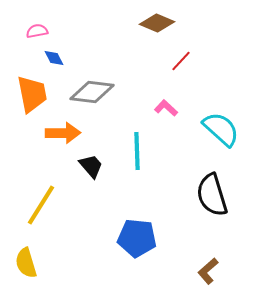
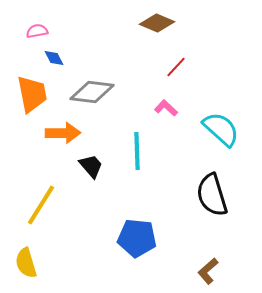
red line: moved 5 px left, 6 px down
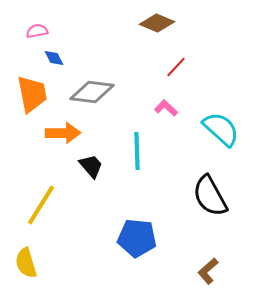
black semicircle: moved 2 px left, 1 px down; rotated 12 degrees counterclockwise
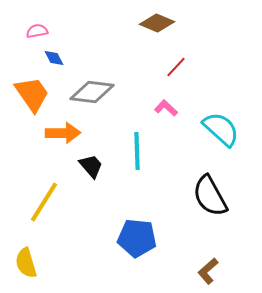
orange trapezoid: rotated 24 degrees counterclockwise
yellow line: moved 3 px right, 3 px up
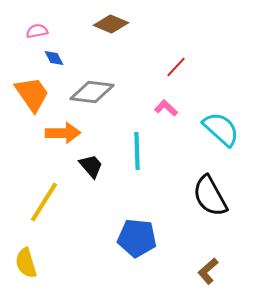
brown diamond: moved 46 px left, 1 px down
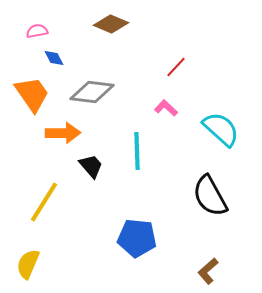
yellow semicircle: moved 2 px right, 1 px down; rotated 40 degrees clockwise
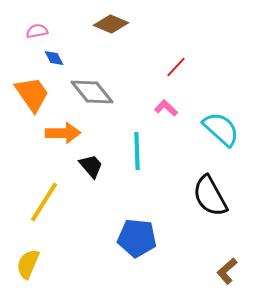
gray diamond: rotated 45 degrees clockwise
brown L-shape: moved 19 px right
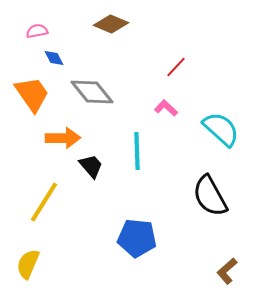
orange arrow: moved 5 px down
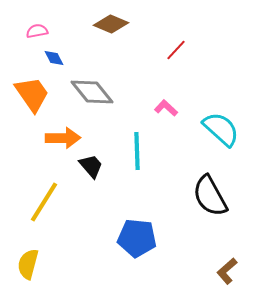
red line: moved 17 px up
yellow semicircle: rotated 8 degrees counterclockwise
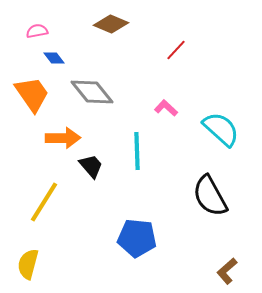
blue diamond: rotated 10 degrees counterclockwise
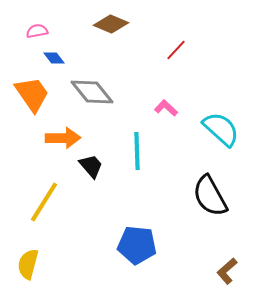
blue pentagon: moved 7 px down
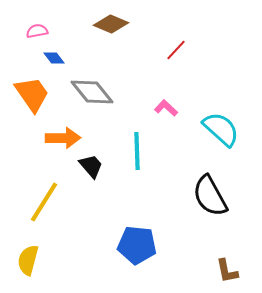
yellow semicircle: moved 4 px up
brown L-shape: rotated 60 degrees counterclockwise
